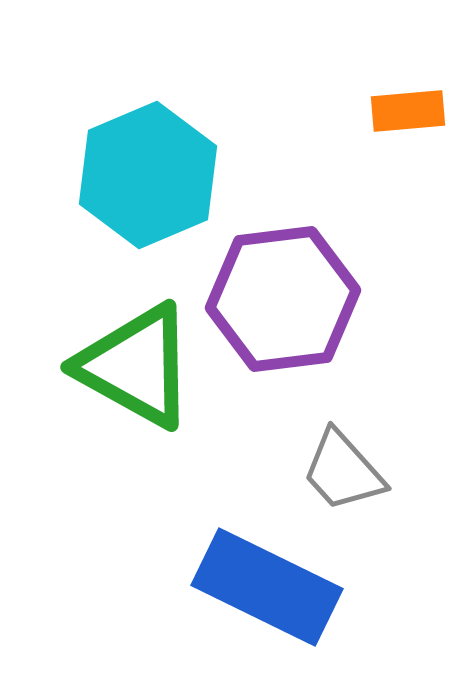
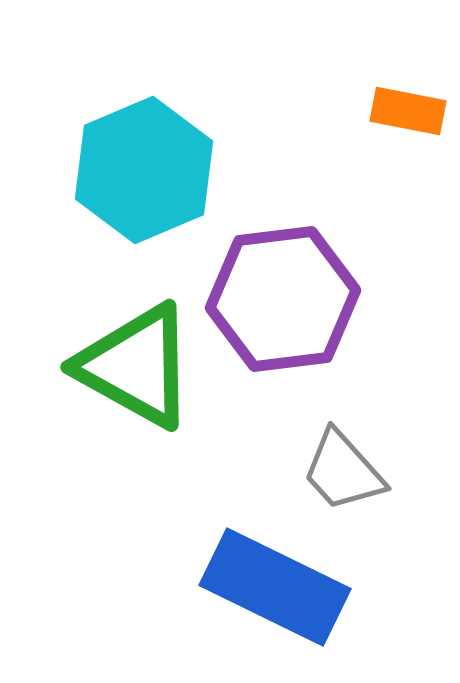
orange rectangle: rotated 16 degrees clockwise
cyan hexagon: moved 4 px left, 5 px up
blue rectangle: moved 8 px right
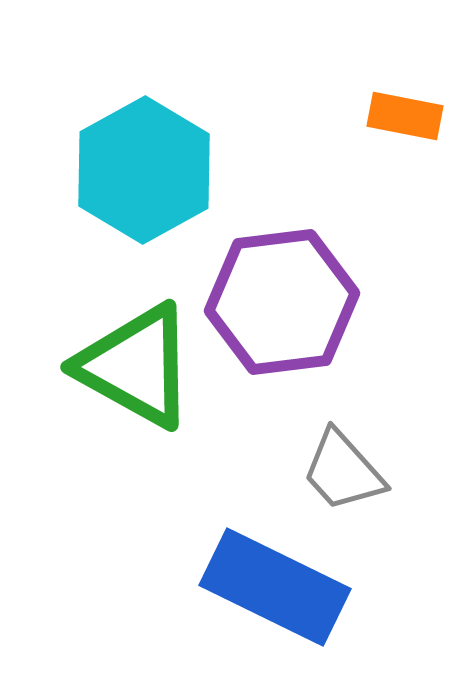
orange rectangle: moved 3 px left, 5 px down
cyan hexagon: rotated 6 degrees counterclockwise
purple hexagon: moved 1 px left, 3 px down
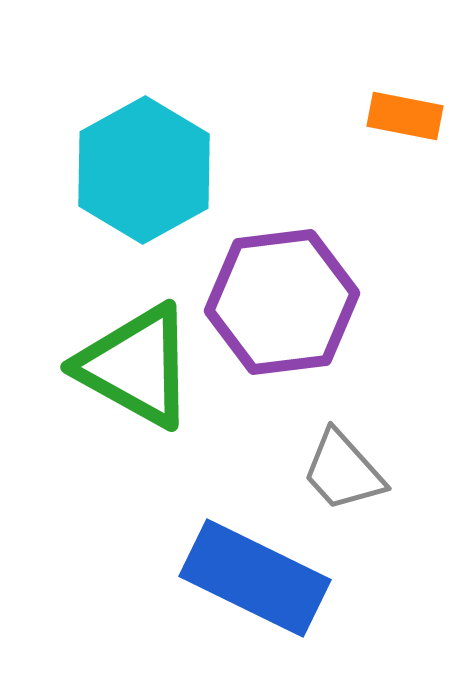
blue rectangle: moved 20 px left, 9 px up
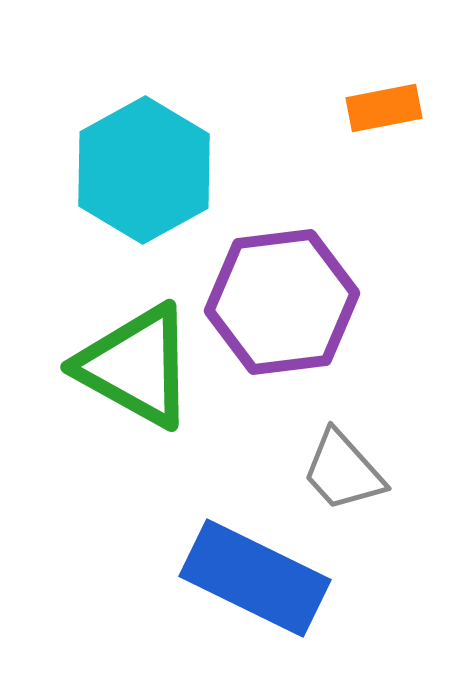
orange rectangle: moved 21 px left, 8 px up; rotated 22 degrees counterclockwise
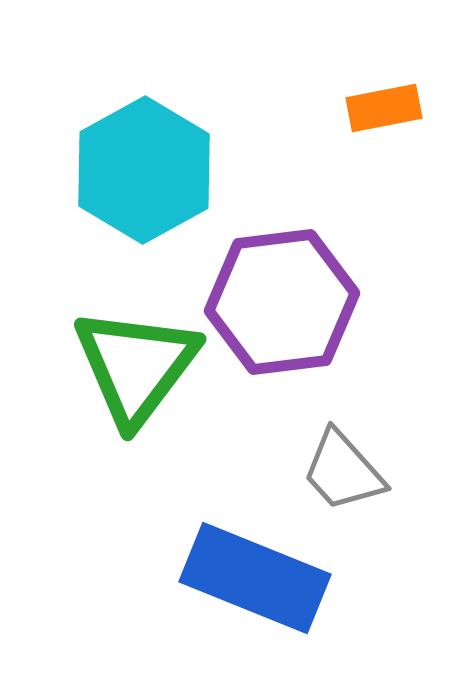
green triangle: rotated 38 degrees clockwise
blue rectangle: rotated 4 degrees counterclockwise
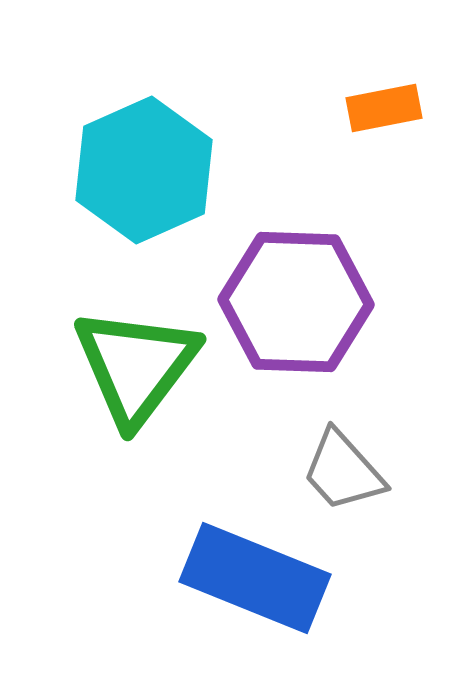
cyan hexagon: rotated 5 degrees clockwise
purple hexagon: moved 14 px right; rotated 9 degrees clockwise
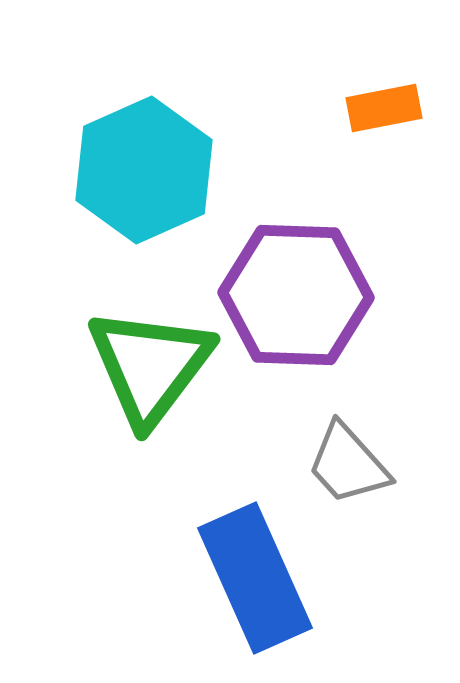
purple hexagon: moved 7 px up
green triangle: moved 14 px right
gray trapezoid: moved 5 px right, 7 px up
blue rectangle: rotated 44 degrees clockwise
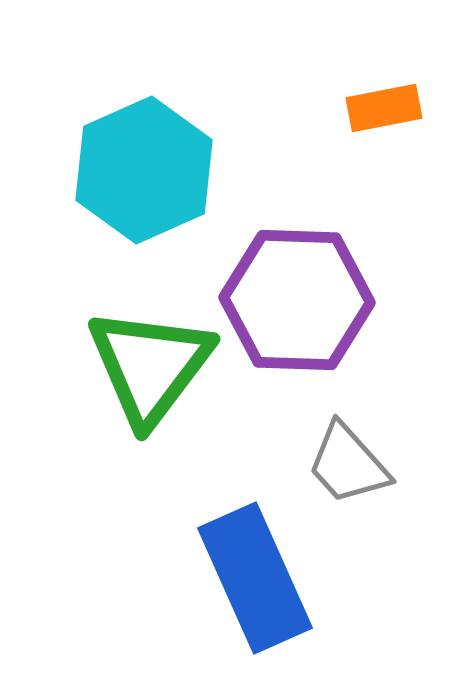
purple hexagon: moved 1 px right, 5 px down
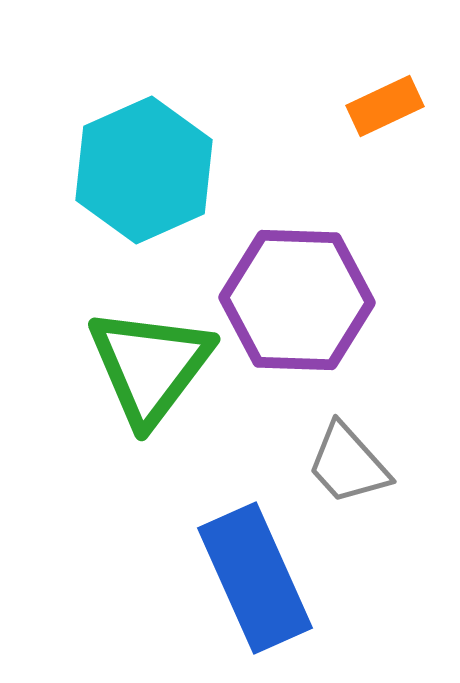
orange rectangle: moved 1 px right, 2 px up; rotated 14 degrees counterclockwise
